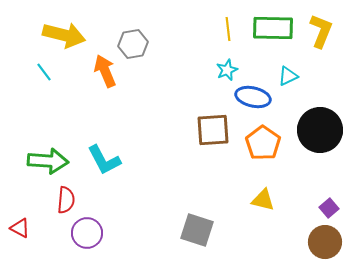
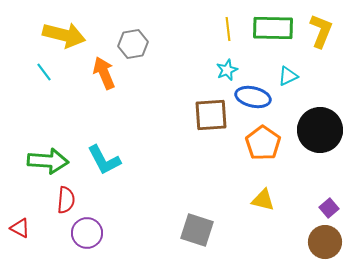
orange arrow: moved 1 px left, 2 px down
brown square: moved 2 px left, 15 px up
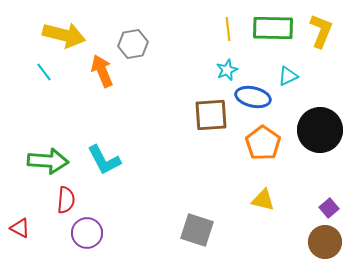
orange arrow: moved 2 px left, 2 px up
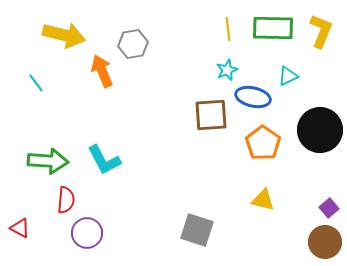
cyan line: moved 8 px left, 11 px down
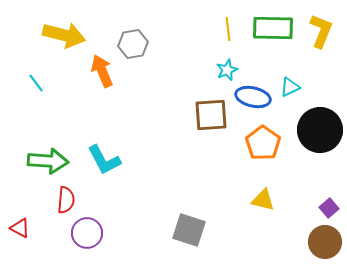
cyan triangle: moved 2 px right, 11 px down
gray square: moved 8 px left
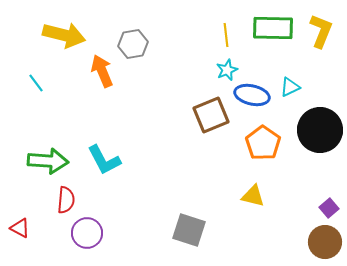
yellow line: moved 2 px left, 6 px down
blue ellipse: moved 1 px left, 2 px up
brown square: rotated 18 degrees counterclockwise
yellow triangle: moved 10 px left, 4 px up
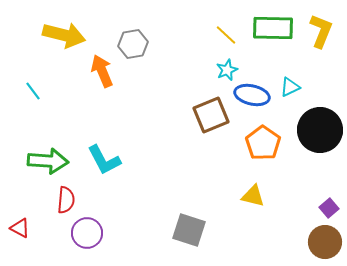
yellow line: rotated 40 degrees counterclockwise
cyan line: moved 3 px left, 8 px down
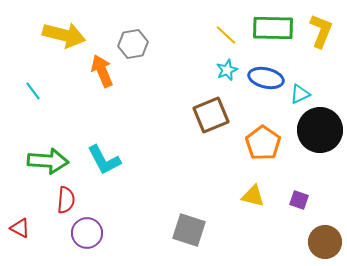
cyan triangle: moved 10 px right, 7 px down
blue ellipse: moved 14 px right, 17 px up
purple square: moved 30 px left, 8 px up; rotated 30 degrees counterclockwise
